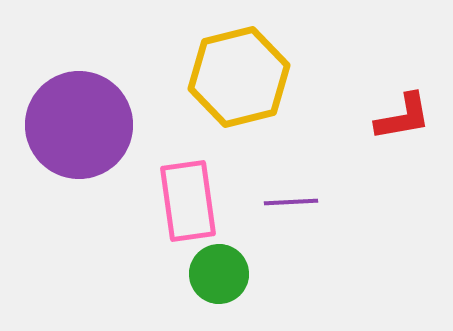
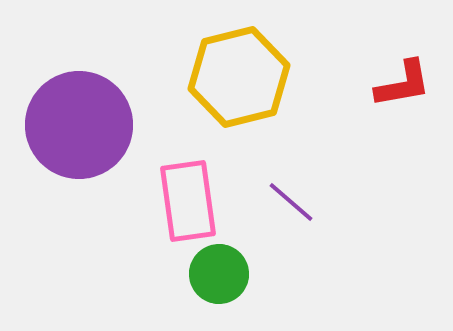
red L-shape: moved 33 px up
purple line: rotated 44 degrees clockwise
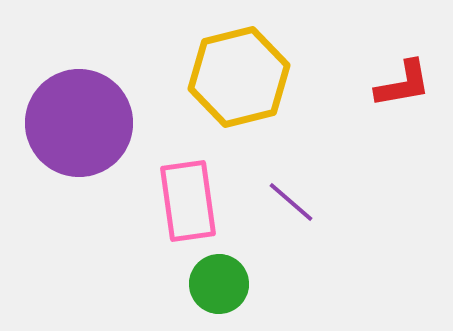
purple circle: moved 2 px up
green circle: moved 10 px down
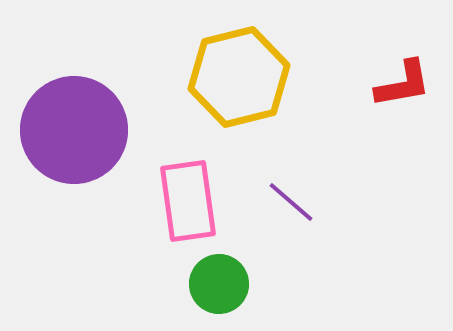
purple circle: moved 5 px left, 7 px down
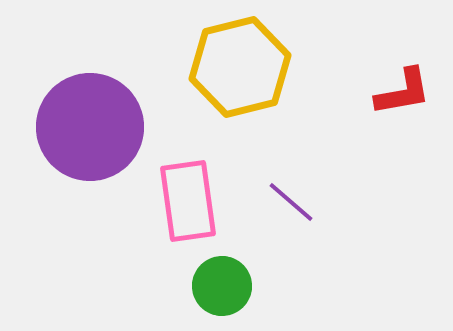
yellow hexagon: moved 1 px right, 10 px up
red L-shape: moved 8 px down
purple circle: moved 16 px right, 3 px up
green circle: moved 3 px right, 2 px down
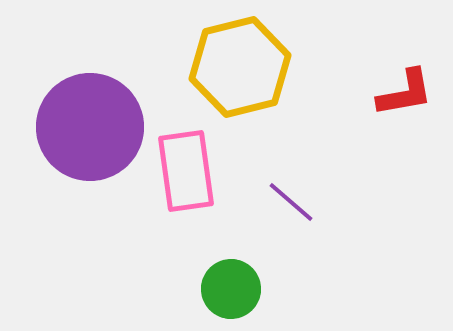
red L-shape: moved 2 px right, 1 px down
pink rectangle: moved 2 px left, 30 px up
green circle: moved 9 px right, 3 px down
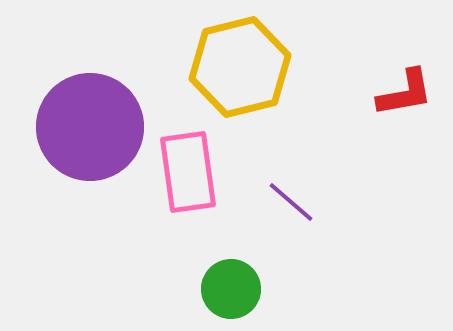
pink rectangle: moved 2 px right, 1 px down
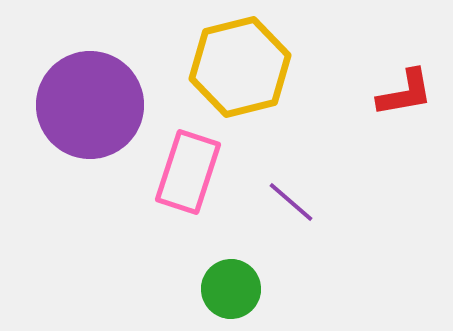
purple circle: moved 22 px up
pink rectangle: rotated 26 degrees clockwise
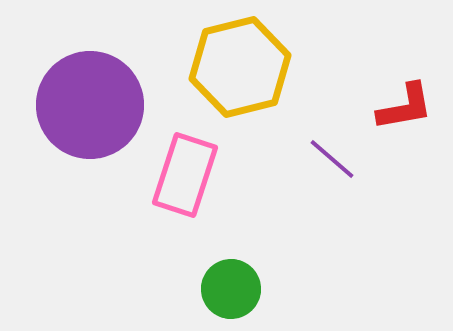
red L-shape: moved 14 px down
pink rectangle: moved 3 px left, 3 px down
purple line: moved 41 px right, 43 px up
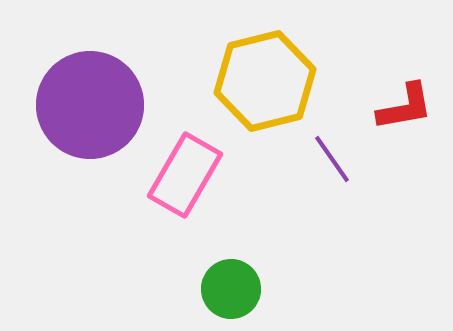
yellow hexagon: moved 25 px right, 14 px down
purple line: rotated 14 degrees clockwise
pink rectangle: rotated 12 degrees clockwise
